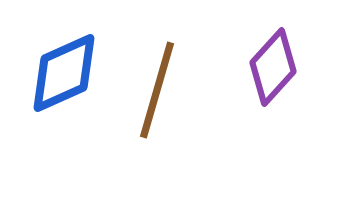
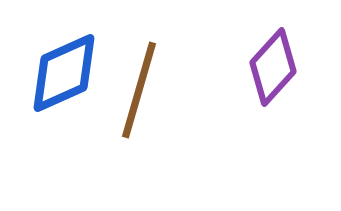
brown line: moved 18 px left
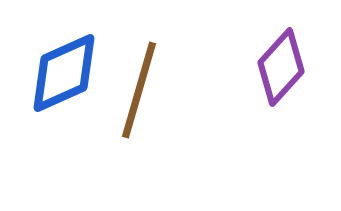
purple diamond: moved 8 px right
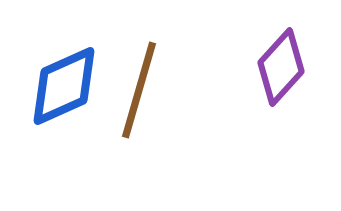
blue diamond: moved 13 px down
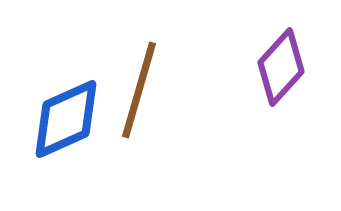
blue diamond: moved 2 px right, 33 px down
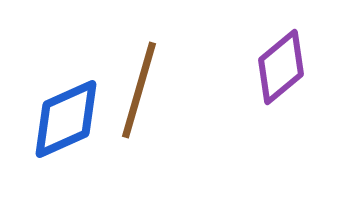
purple diamond: rotated 8 degrees clockwise
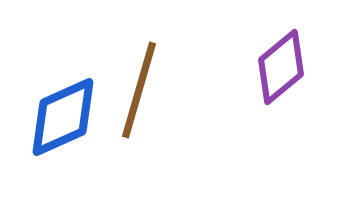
blue diamond: moved 3 px left, 2 px up
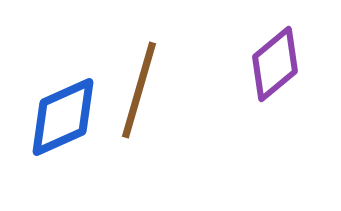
purple diamond: moved 6 px left, 3 px up
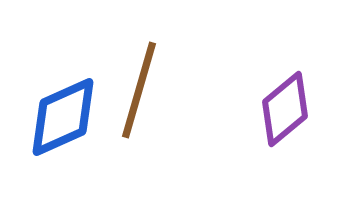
purple diamond: moved 10 px right, 45 px down
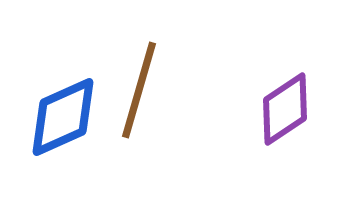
purple diamond: rotated 6 degrees clockwise
